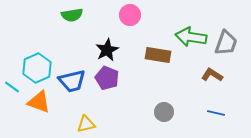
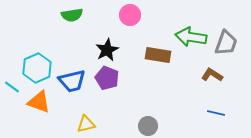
gray circle: moved 16 px left, 14 px down
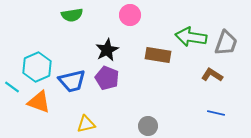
cyan hexagon: moved 1 px up
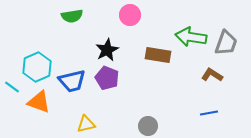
green semicircle: moved 1 px down
blue line: moved 7 px left; rotated 24 degrees counterclockwise
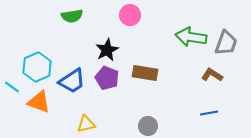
brown rectangle: moved 13 px left, 18 px down
blue trapezoid: rotated 20 degrees counterclockwise
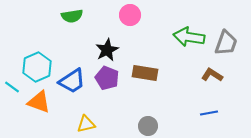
green arrow: moved 2 px left
